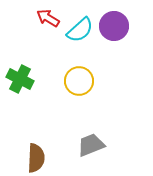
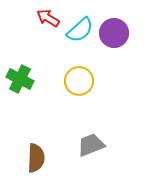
purple circle: moved 7 px down
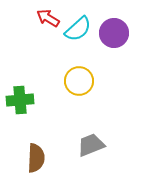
cyan semicircle: moved 2 px left, 1 px up
green cross: moved 21 px down; rotated 32 degrees counterclockwise
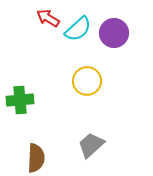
yellow circle: moved 8 px right
gray trapezoid: rotated 20 degrees counterclockwise
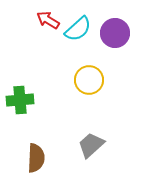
red arrow: moved 2 px down
purple circle: moved 1 px right
yellow circle: moved 2 px right, 1 px up
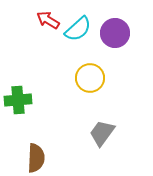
yellow circle: moved 1 px right, 2 px up
green cross: moved 2 px left
gray trapezoid: moved 11 px right, 12 px up; rotated 12 degrees counterclockwise
